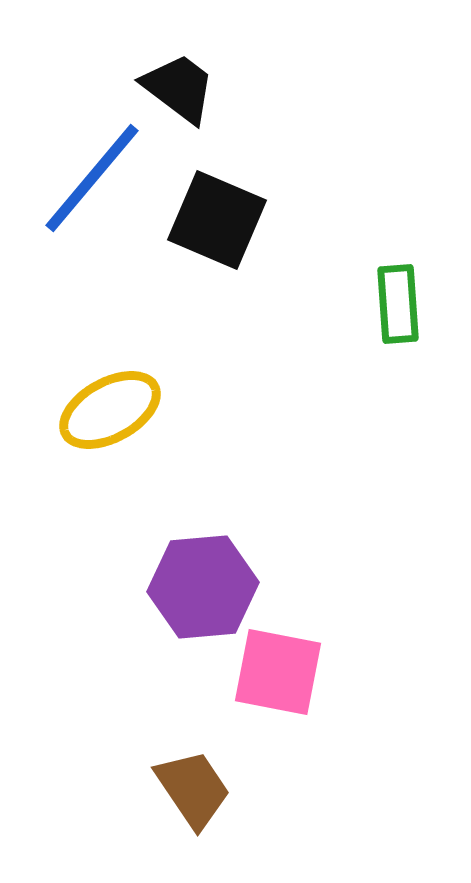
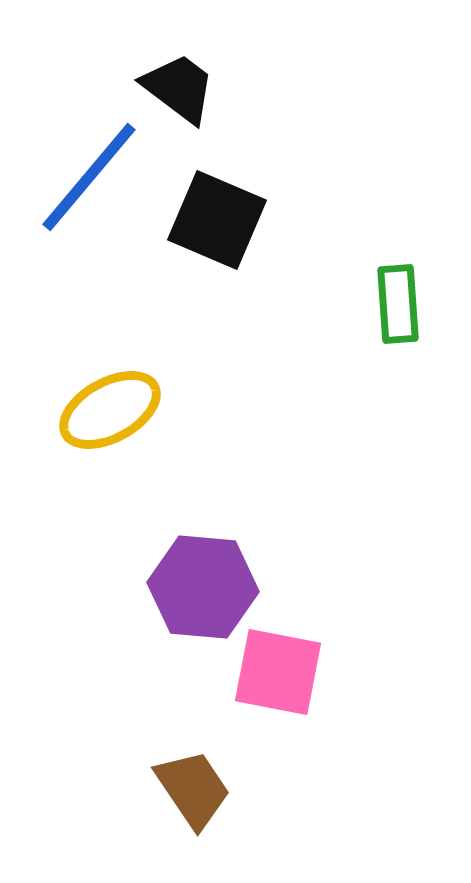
blue line: moved 3 px left, 1 px up
purple hexagon: rotated 10 degrees clockwise
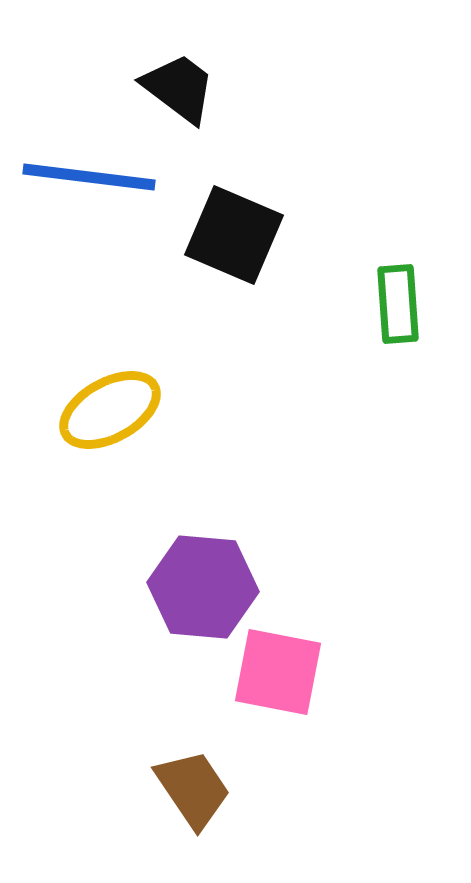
blue line: rotated 57 degrees clockwise
black square: moved 17 px right, 15 px down
